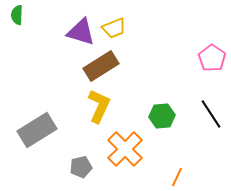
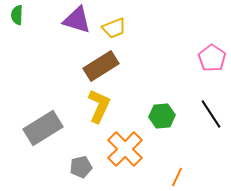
purple triangle: moved 4 px left, 12 px up
gray rectangle: moved 6 px right, 2 px up
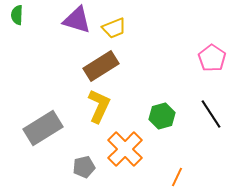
green hexagon: rotated 10 degrees counterclockwise
gray pentagon: moved 3 px right
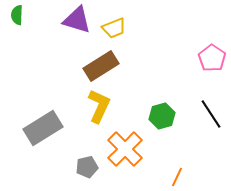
gray pentagon: moved 3 px right
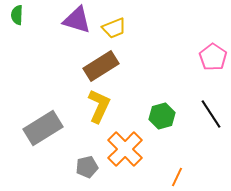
pink pentagon: moved 1 px right, 1 px up
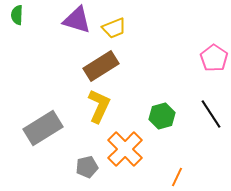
pink pentagon: moved 1 px right, 1 px down
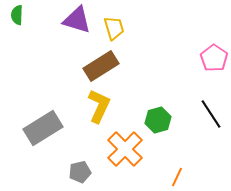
yellow trapezoid: rotated 85 degrees counterclockwise
green hexagon: moved 4 px left, 4 px down
gray pentagon: moved 7 px left, 5 px down
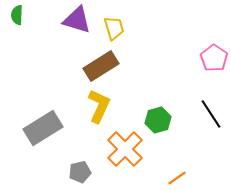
orange line: moved 1 px down; rotated 30 degrees clockwise
